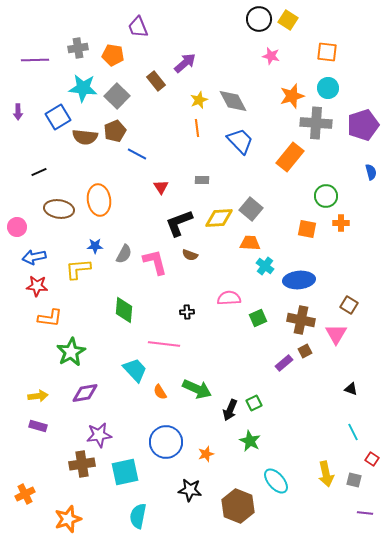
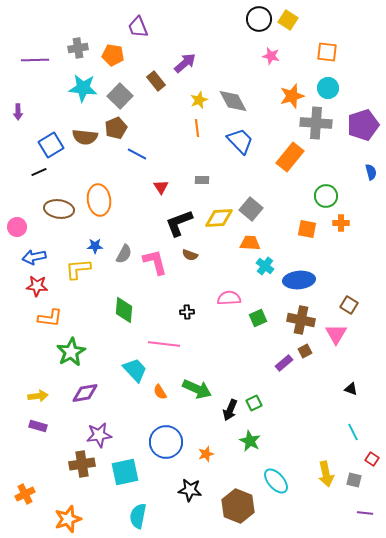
gray square at (117, 96): moved 3 px right
blue square at (58, 117): moved 7 px left, 28 px down
brown pentagon at (115, 131): moved 1 px right, 3 px up
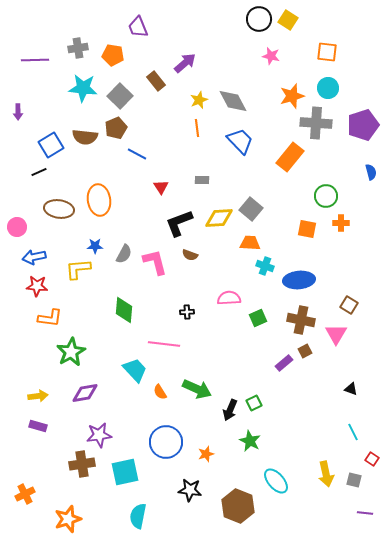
cyan cross at (265, 266): rotated 18 degrees counterclockwise
